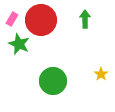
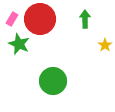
red circle: moved 1 px left, 1 px up
yellow star: moved 4 px right, 29 px up
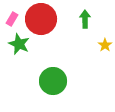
red circle: moved 1 px right
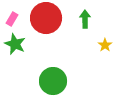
red circle: moved 5 px right, 1 px up
green star: moved 4 px left
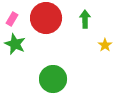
green circle: moved 2 px up
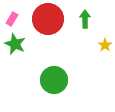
red circle: moved 2 px right, 1 px down
green circle: moved 1 px right, 1 px down
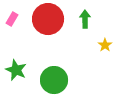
green star: moved 1 px right, 26 px down
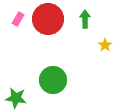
pink rectangle: moved 6 px right
green star: moved 28 px down; rotated 15 degrees counterclockwise
green circle: moved 1 px left
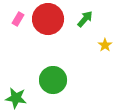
green arrow: rotated 42 degrees clockwise
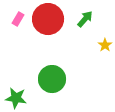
green circle: moved 1 px left, 1 px up
